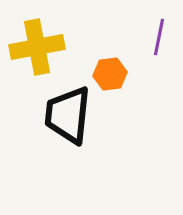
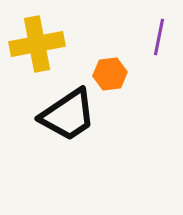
yellow cross: moved 3 px up
black trapezoid: rotated 130 degrees counterclockwise
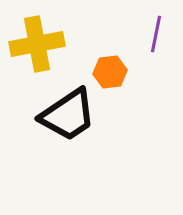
purple line: moved 3 px left, 3 px up
orange hexagon: moved 2 px up
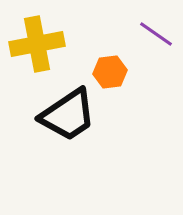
purple line: rotated 66 degrees counterclockwise
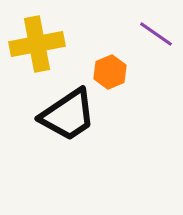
orange hexagon: rotated 16 degrees counterclockwise
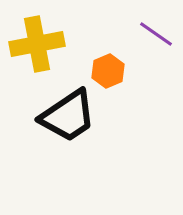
orange hexagon: moved 2 px left, 1 px up
black trapezoid: moved 1 px down
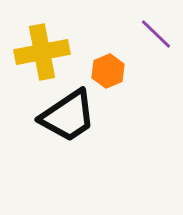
purple line: rotated 9 degrees clockwise
yellow cross: moved 5 px right, 8 px down
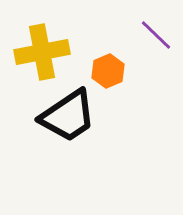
purple line: moved 1 px down
